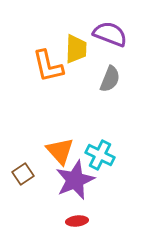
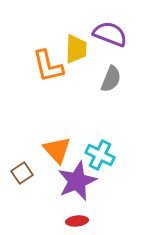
gray semicircle: moved 1 px right
orange triangle: moved 3 px left, 1 px up
brown square: moved 1 px left, 1 px up
purple star: moved 2 px right, 1 px down
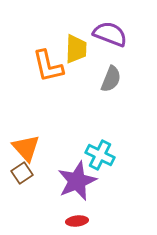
orange triangle: moved 31 px left, 2 px up
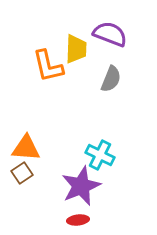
orange triangle: rotated 44 degrees counterclockwise
purple star: moved 4 px right, 5 px down
red ellipse: moved 1 px right, 1 px up
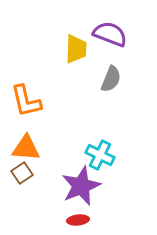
orange L-shape: moved 22 px left, 35 px down
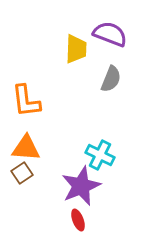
orange L-shape: rotated 6 degrees clockwise
red ellipse: rotated 75 degrees clockwise
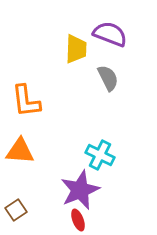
gray semicircle: moved 3 px left, 1 px up; rotated 48 degrees counterclockwise
orange triangle: moved 6 px left, 3 px down
brown square: moved 6 px left, 37 px down
purple star: moved 1 px left, 4 px down
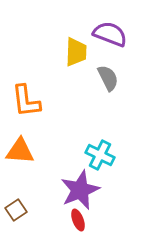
yellow trapezoid: moved 3 px down
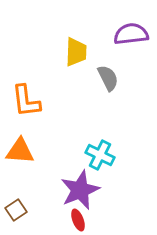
purple semicircle: moved 21 px right; rotated 28 degrees counterclockwise
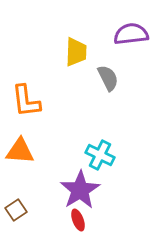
purple star: rotated 9 degrees counterclockwise
